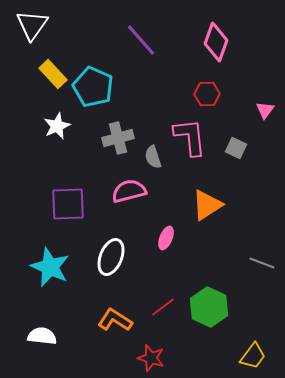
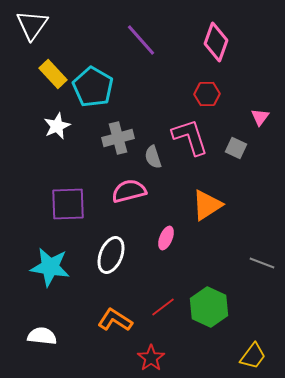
cyan pentagon: rotated 6 degrees clockwise
pink triangle: moved 5 px left, 7 px down
pink L-shape: rotated 12 degrees counterclockwise
white ellipse: moved 2 px up
cyan star: rotated 15 degrees counterclockwise
red star: rotated 20 degrees clockwise
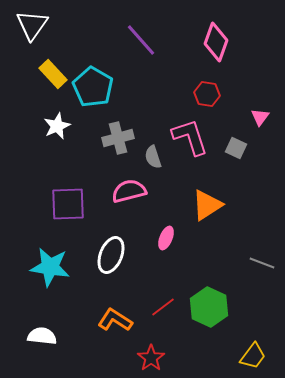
red hexagon: rotated 10 degrees clockwise
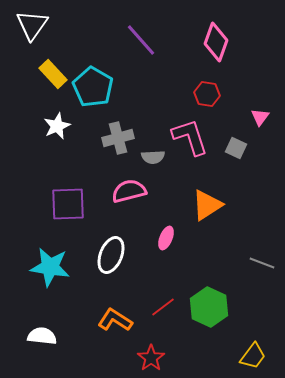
gray semicircle: rotated 75 degrees counterclockwise
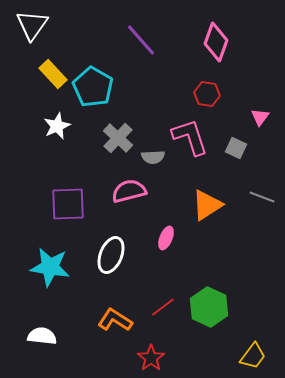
gray cross: rotated 32 degrees counterclockwise
gray line: moved 66 px up
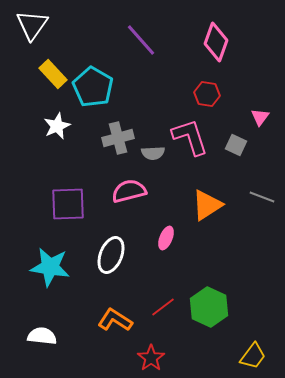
gray cross: rotated 32 degrees clockwise
gray square: moved 3 px up
gray semicircle: moved 4 px up
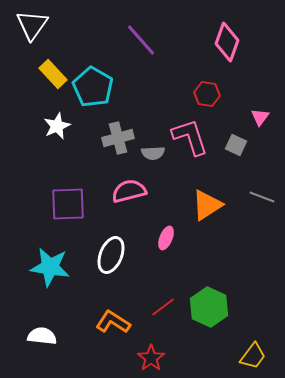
pink diamond: moved 11 px right
orange L-shape: moved 2 px left, 2 px down
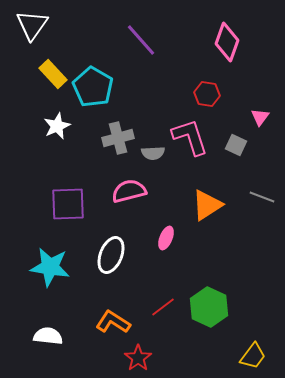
white semicircle: moved 6 px right
red star: moved 13 px left
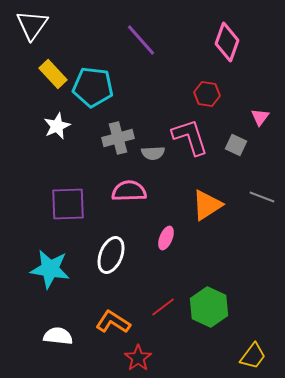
cyan pentagon: rotated 24 degrees counterclockwise
pink semicircle: rotated 12 degrees clockwise
cyan star: moved 2 px down
white semicircle: moved 10 px right
